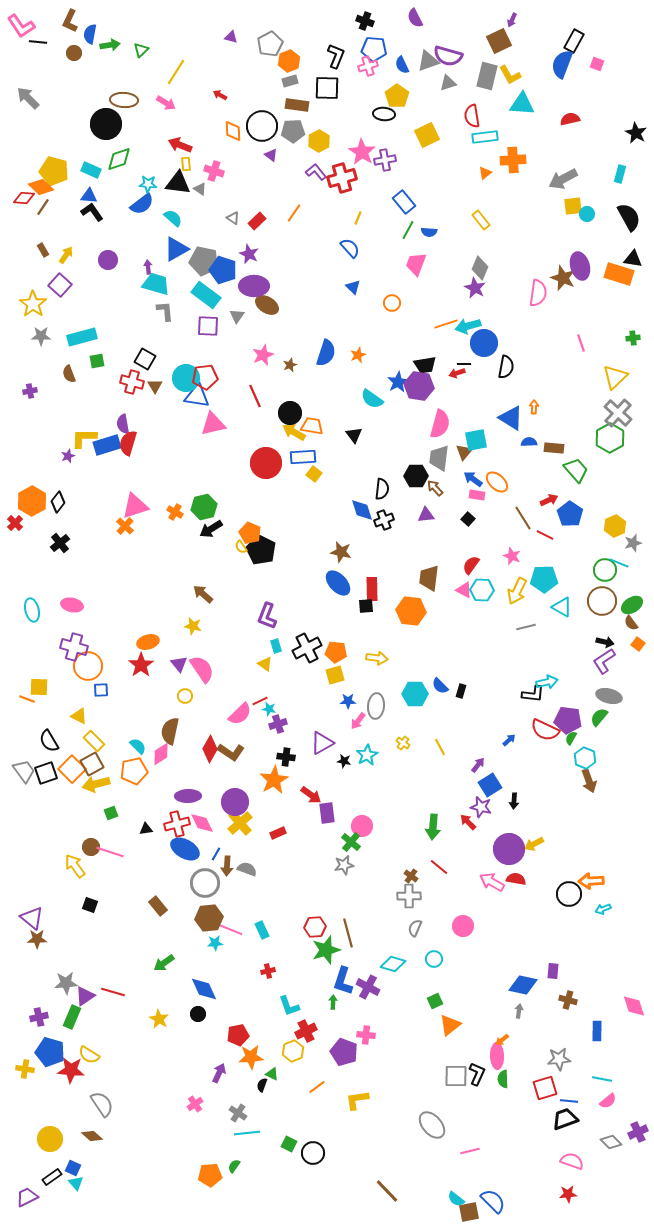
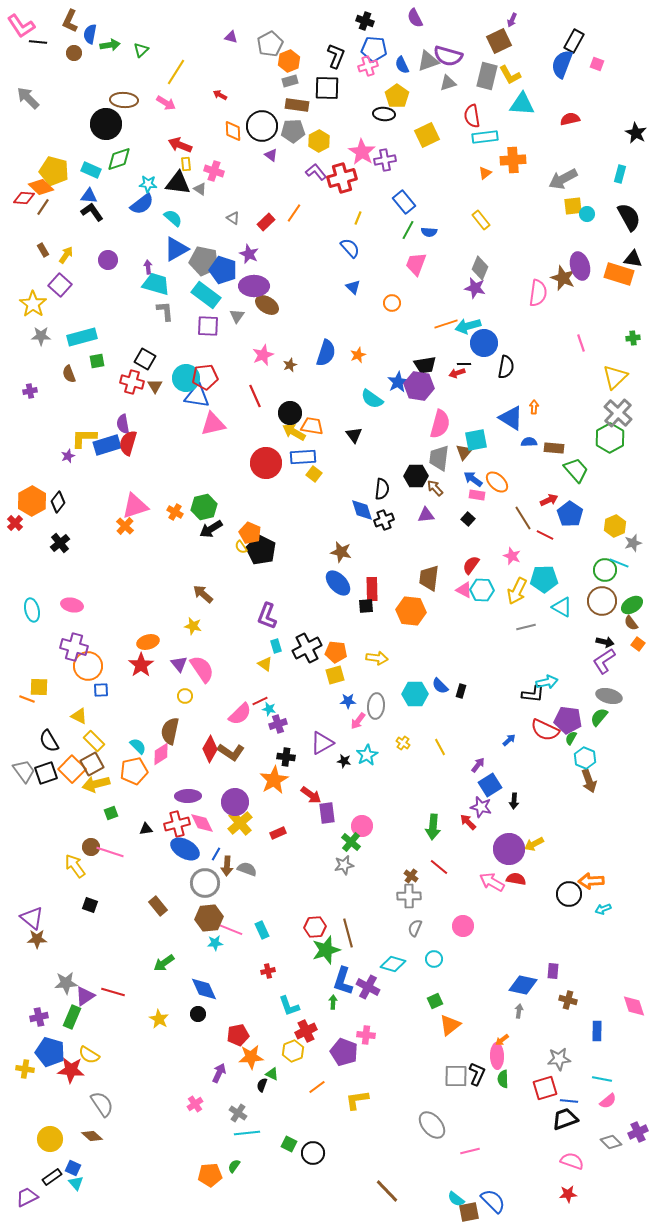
red rectangle at (257, 221): moved 9 px right, 1 px down
purple star at (475, 288): rotated 15 degrees counterclockwise
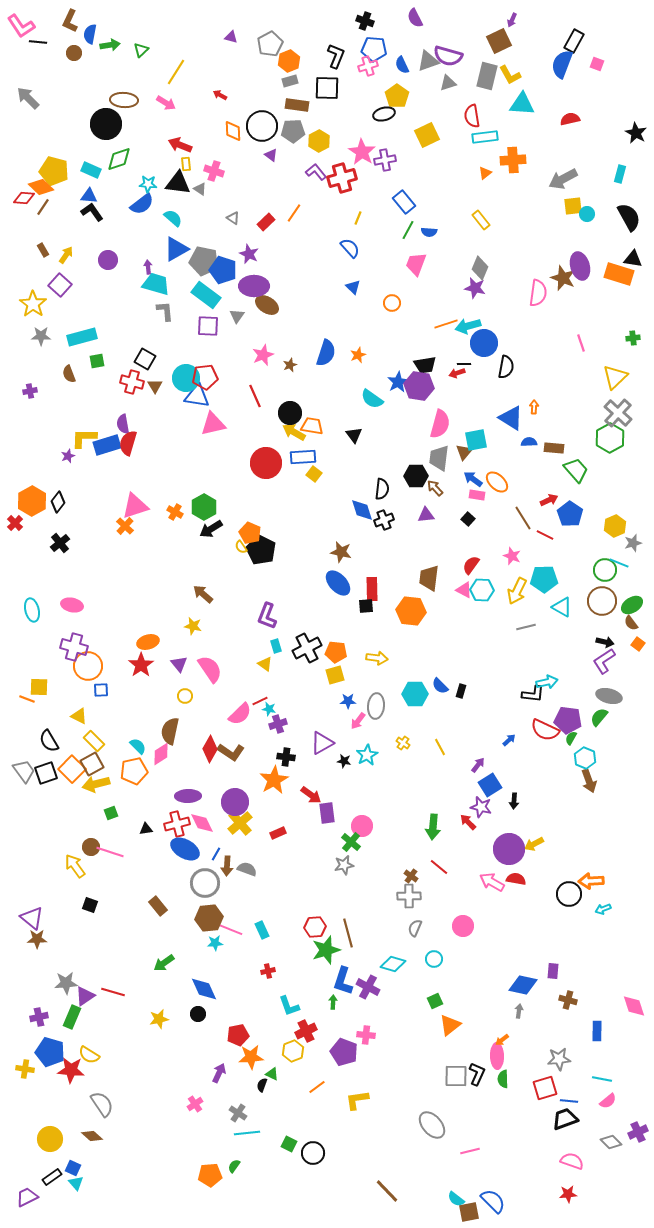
black ellipse at (384, 114): rotated 20 degrees counterclockwise
green hexagon at (204, 507): rotated 15 degrees counterclockwise
pink semicircle at (202, 669): moved 8 px right
yellow star at (159, 1019): rotated 30 degrees clockwise
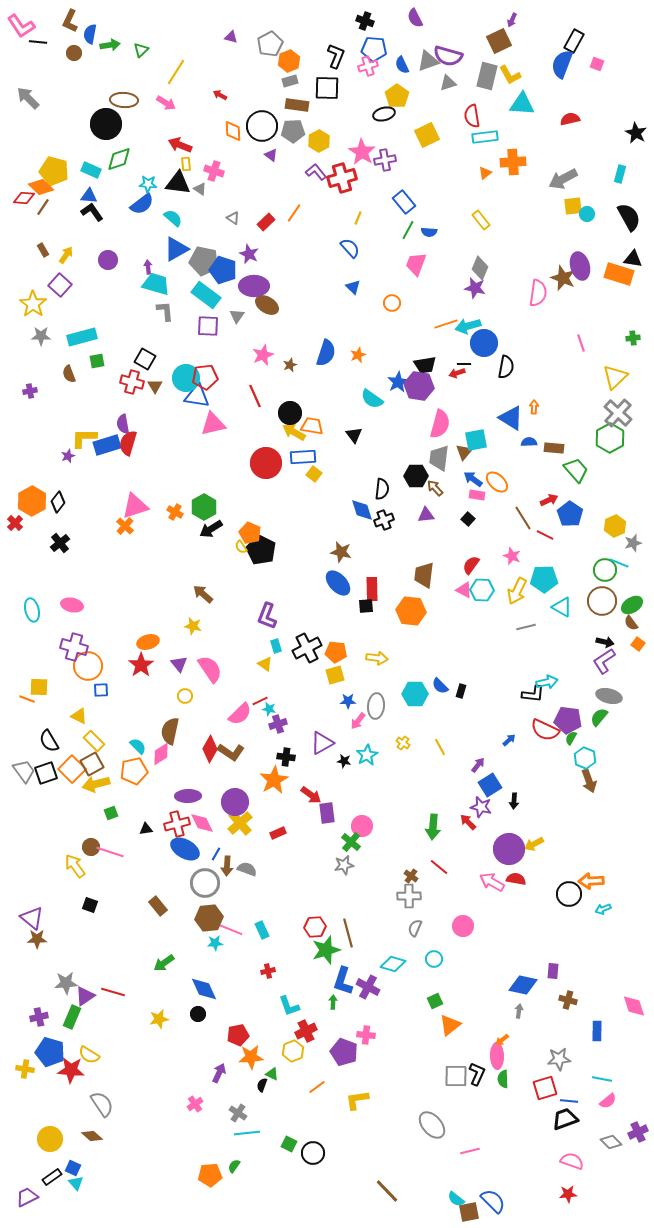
orange cross at (513, 160): moved 2 px down
brown trapezoid at (429, 578): moved 5 px left, 3 px up
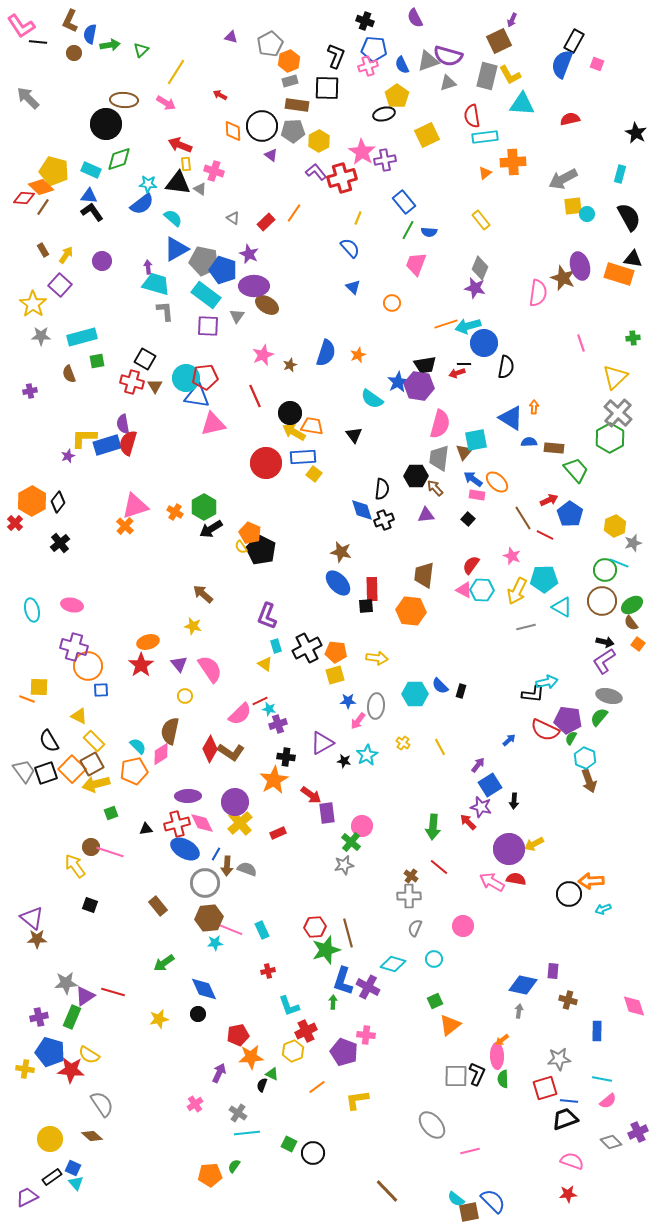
purple circle at (108, 260): moved 6 px left, 1 px down
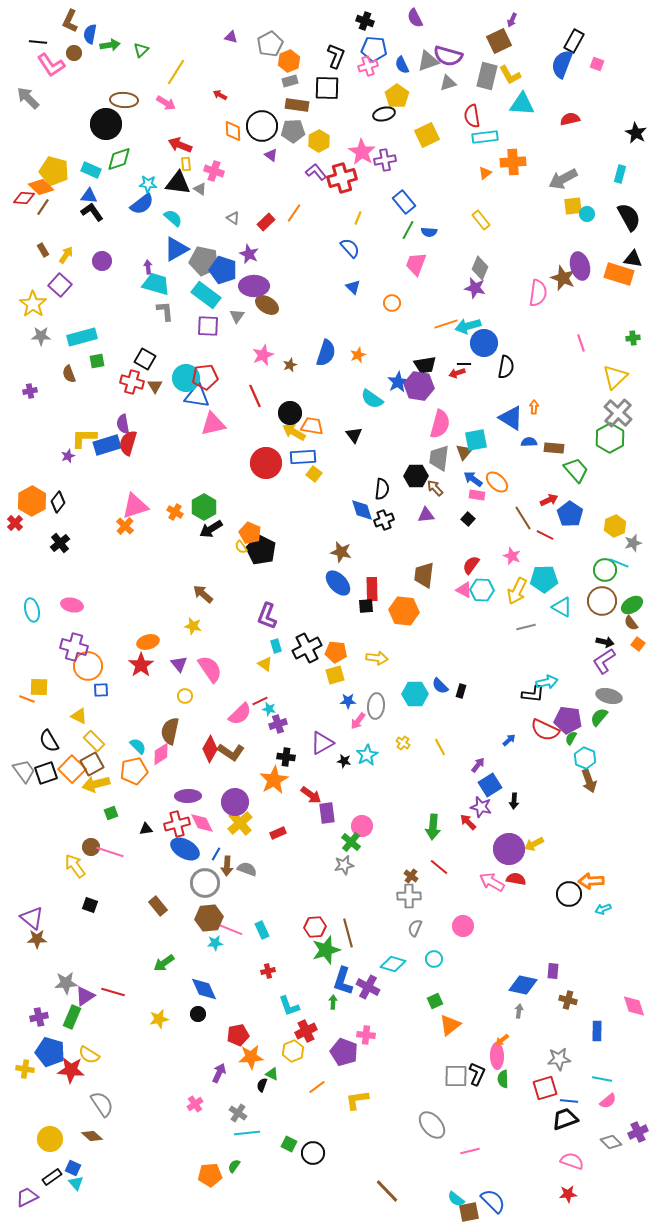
pink L-shape at (21, 26): moved 30 px right, 39 px down
orange hexagon at (411, 611): moved 7 px left
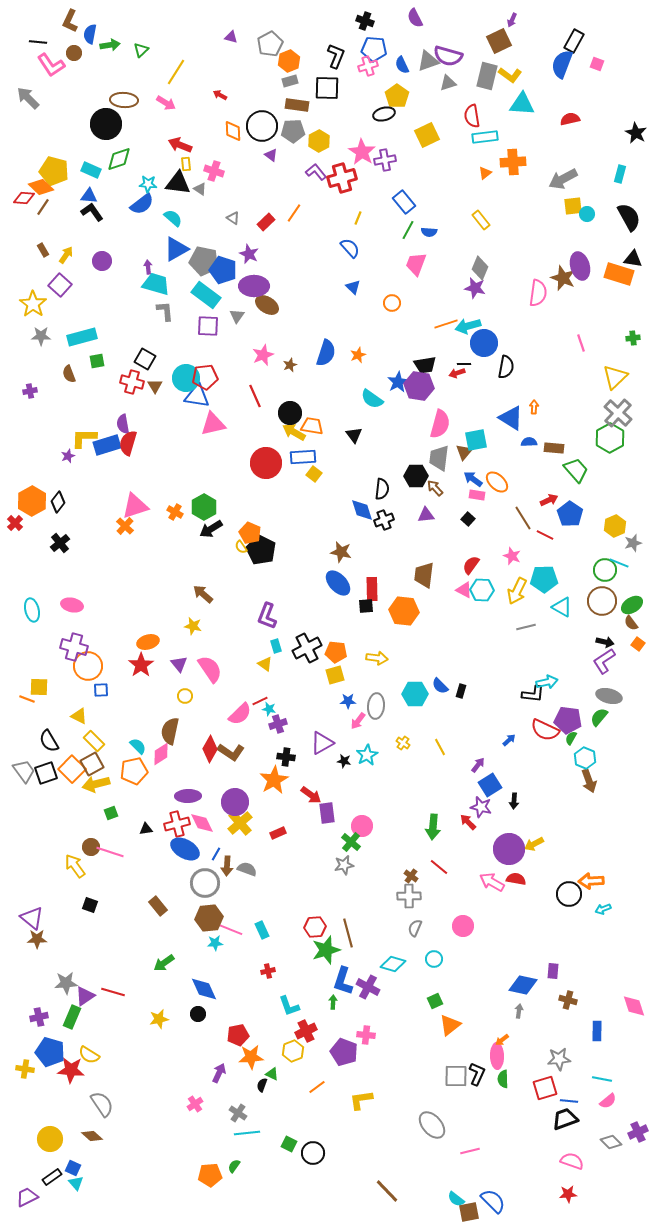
yellow L-shape at (510, 75): rotated 25 degrees counterclockwise
yellow L-shape at (357, 1100): moved 4 px right
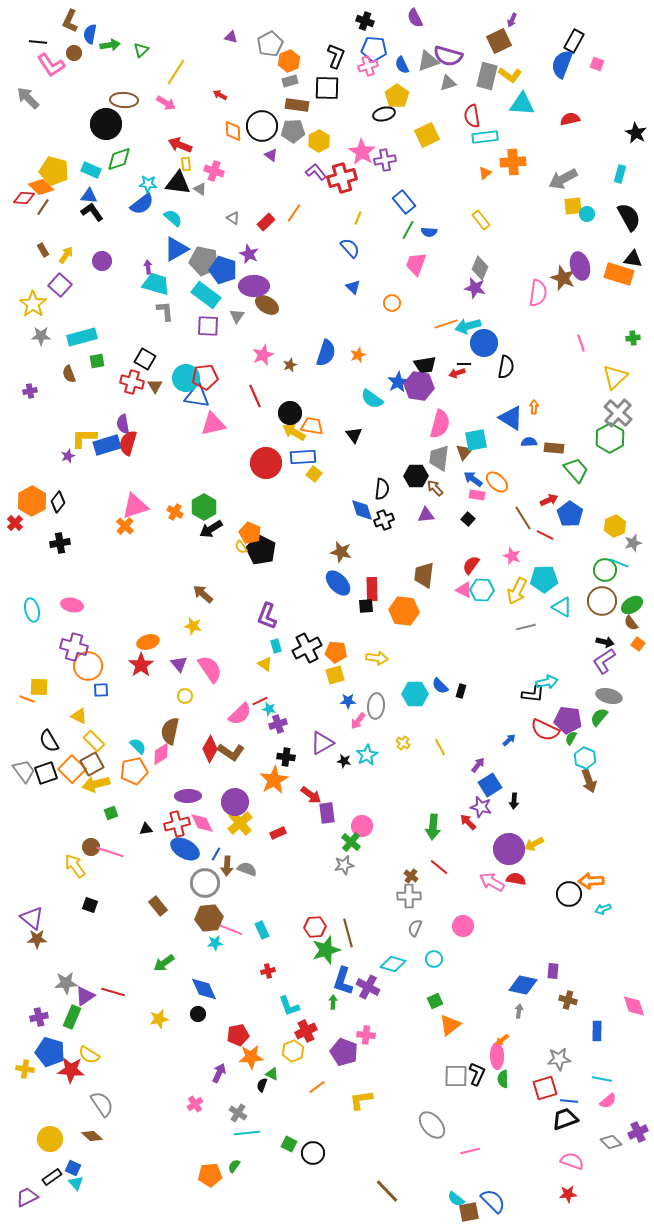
black cross at (60, 543): rotated 30 degrees clockwise
